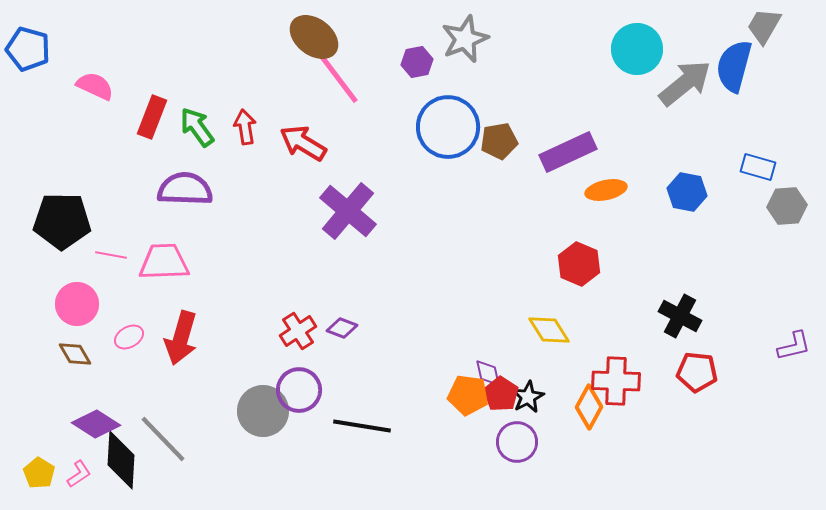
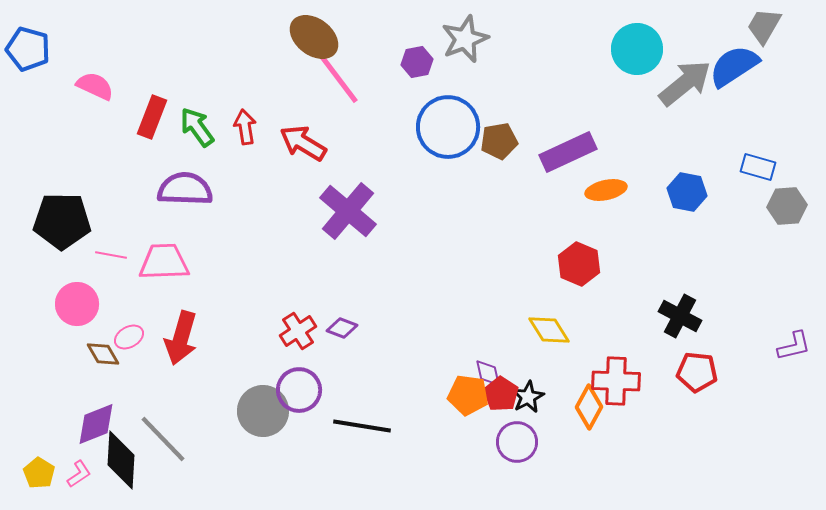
blue semicircle at (734, 66): rotated 42 degrees clockwise
brown diamond at (75, 354): moved 28 px right
purple diamond at (96, 424): rotated 54 degrees counterclockwise
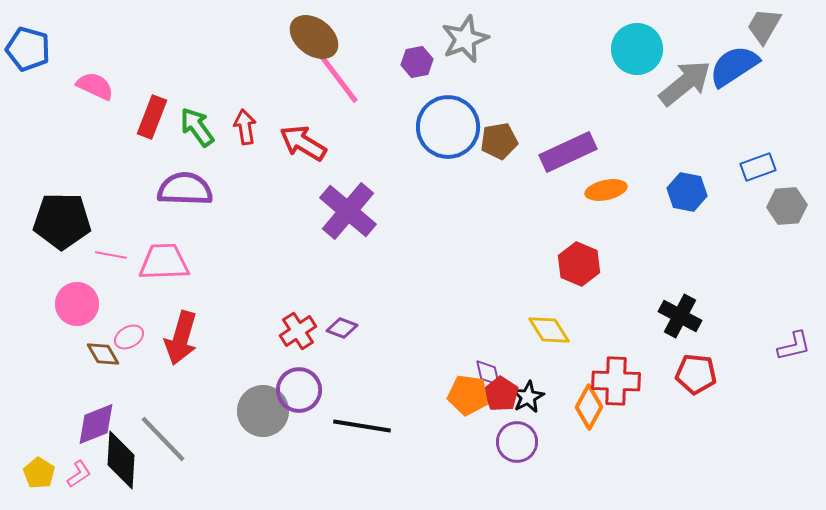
blue rectangle at (758, 167): rotated 36 degrees counterclockwise
red pentagon at (697, 372): moved 1 px left, 2 px down
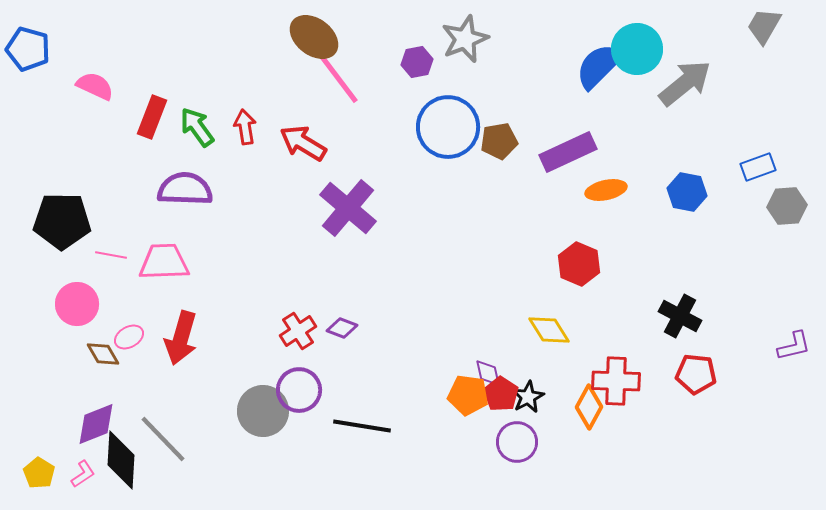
blue semicircle at (734, 66): moved 135 px left; rotated 12 degrees counterclockwise
purple cross at (348, 211): moved 3 px up
pink L-shape at (79, 474): moved 4 px right
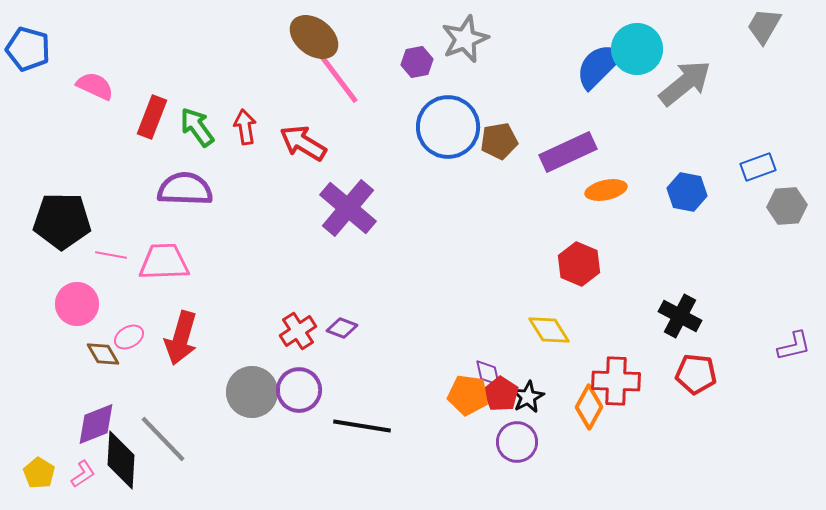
gray circle at (263, 411): moved 11 px left, 19 px up
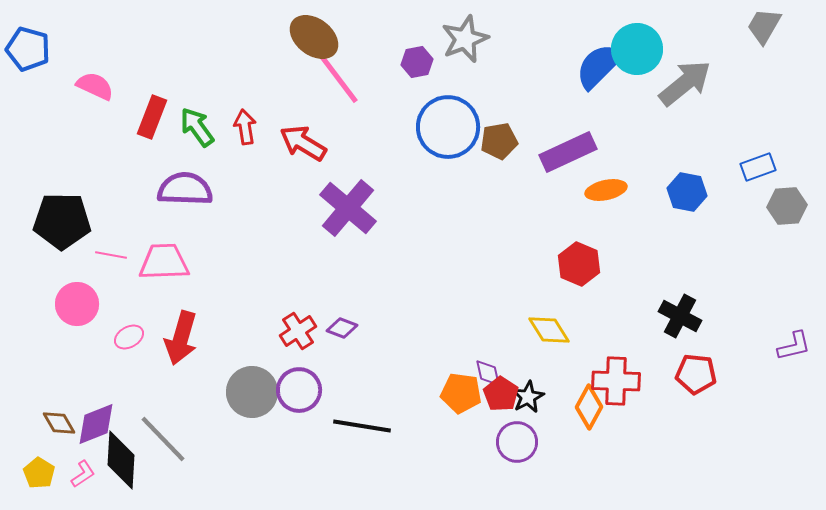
brown diamond at (103, 354): moved 44 px left, 69 px down
orange pentagon at (468, 395): moved 7 px left, 2 px up
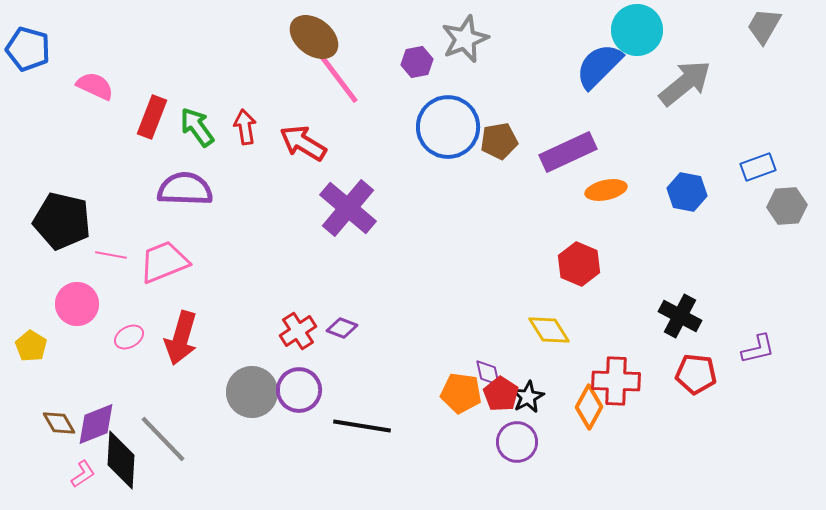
cyan circle at (637, 49): moved 19 px up
black pentagon at (62, 221): rotated 12 degrees clockwise
pink trapezoid at (164, 262): rotated 20 degrees counterclockwise
purple L-shape at (794, 346): moved 36 px left, 3 px down
yellow pentagon at (39, 473): moved 8 px left, 127 px up
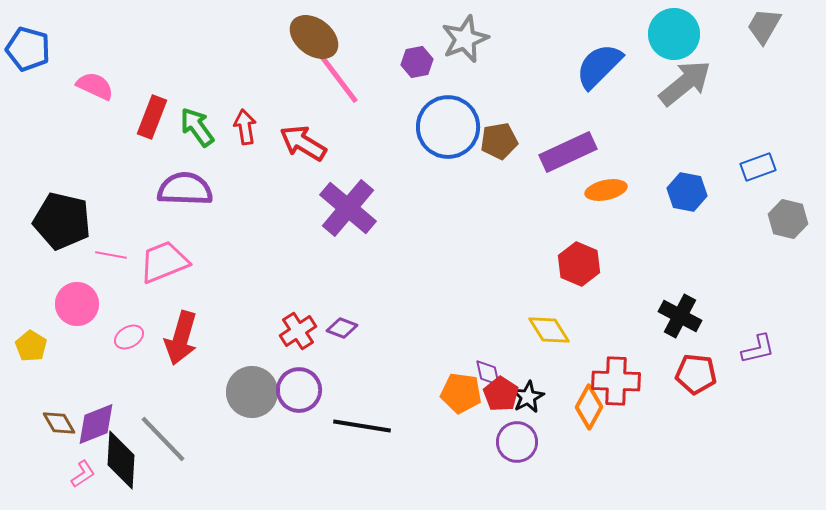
cyan circle at (637, 30): moved 37 px right, 4 px down
gray hexagon at (787, 206): moved 1 px right, 13 px down; rotated 18 degrees clockwise
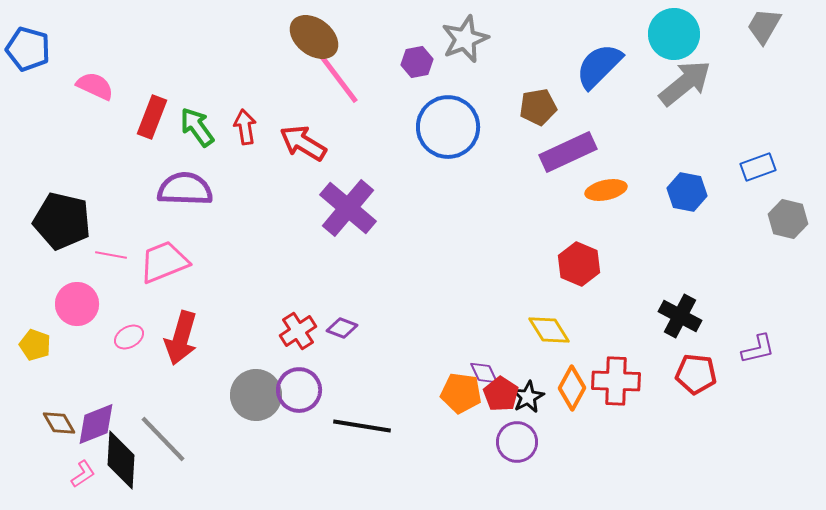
brown pentagon at (499, 141): moved 39 px right, 34 px up
yellow pentagon at (31, 346): moved 4 px right, 1 px up; rotated 12 degrees counterclockwise
purple diamond at (488, 373): moved 4 px left; rotated 12 degrees counterclockwise
gray circle at (252, 392): moved 4 px right, 3 px down
orange diamond at (589, 407): moved 17 px left, 19 px up
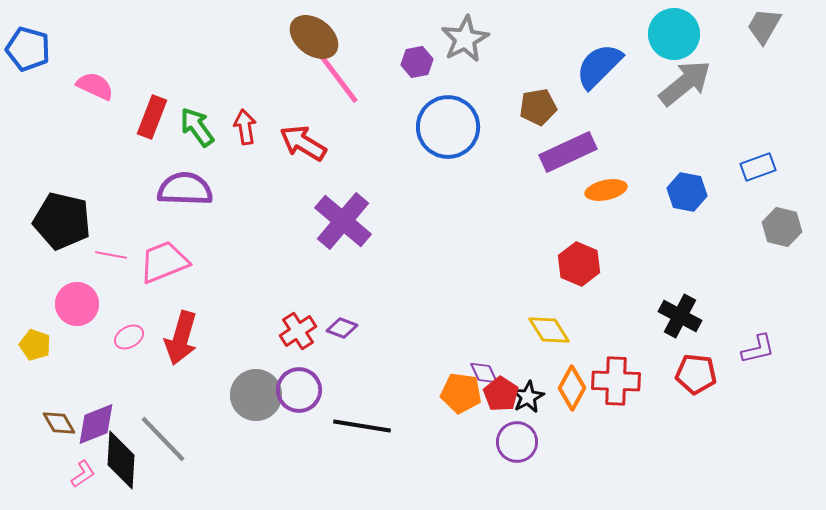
gray star at (465, 39): rotated 6 degrees counterclockwise
purple cross at (348, 208): moved 5 px left, 13 px down
gray hexagon at (788, 219): moved 6 px left, 8 px down
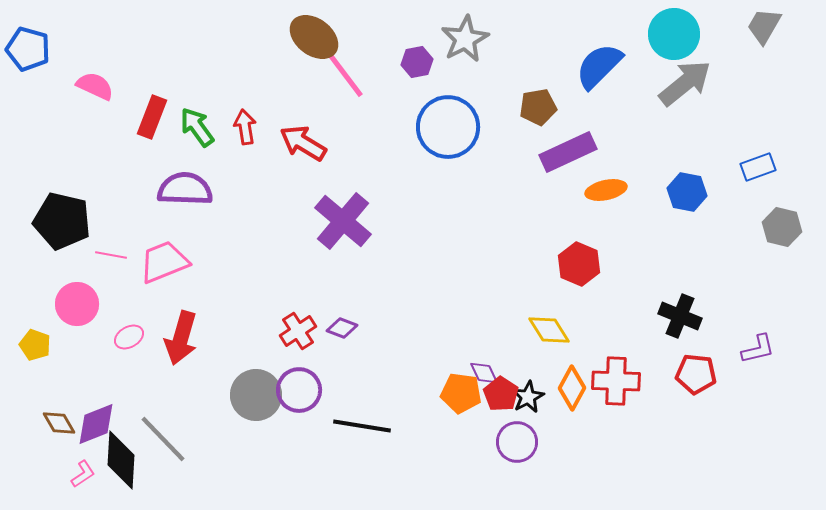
pink line at (338, 78): moved 5 px right, 6 px up
black cross at (680, 316): rotated 6 degrees counterclockwise
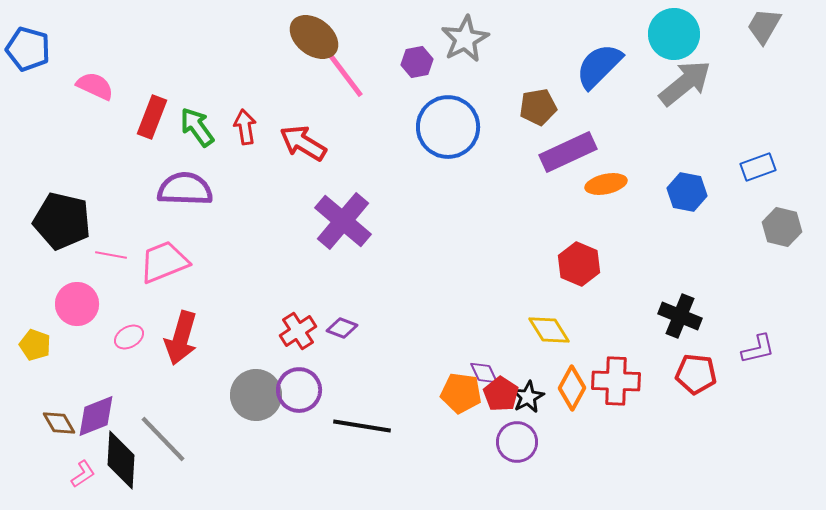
orange ellipse at (606, 190): moved 6 px up
purple diamond at (96, 424): moved 8 px up
